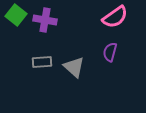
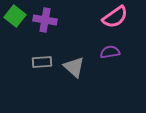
green square: moved 1 px left, 1 px down
purple semicircle: rotated 66 degrees clockwise
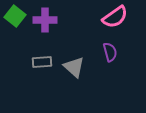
purple cross: rotated 10 degrees counterclockwise
purple semicircle: rotated 84 degrees clockwise
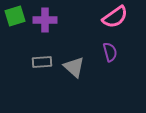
green square: rotated 35 degrees clockwise
